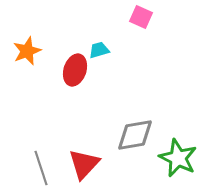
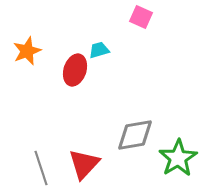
green star: rotated 15 degrees clockwise
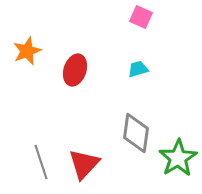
cyan trapezoid: moved 39 px right, 19 px down
gray diamond: moved 1 px right, 2 px up; rotated 72 degrees counterclockwise
gray line: moved 6 px up
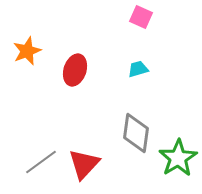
gray line: rotated 72 degrees clockwise
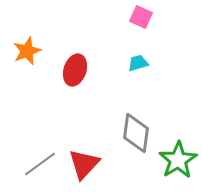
cyan trapezoid: moved 6 px up
green star: moved 2 px down
gray line: moved 1 px left, 2 px down
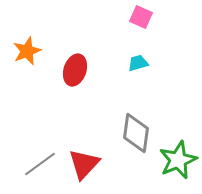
green star: rotated 9 degrees clockwise
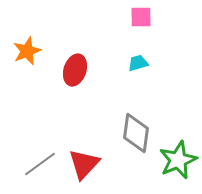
pink square: rotated 25 degrees counterclockwise
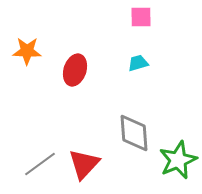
orange star: rotated 24 degrees clockwise
gray diamond: moved 2 px left; rotated 12 degrees counterclockwise
